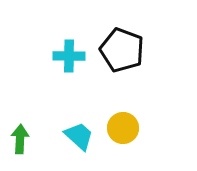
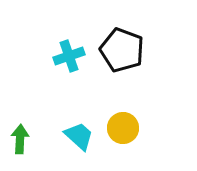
cyan cross: rotated 20 degrees counterclockwise
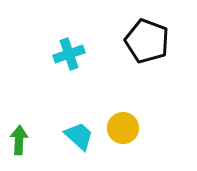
black pentagon: moved 25 px right, 9 px up
cyan cross: moved 2 px up
green arrow: moved 1 px left, 1 px down
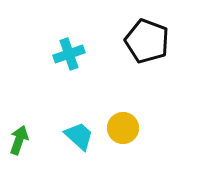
green arrow: rotated 16 degrees clockwise
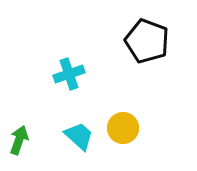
cyan cross: moved 20 px down
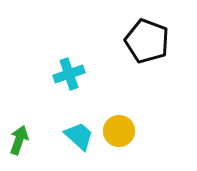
yellow circle: moved 4 px left, 3 px down
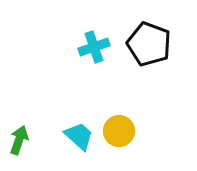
black pentagon: moved 2 px right, 3 px down
cyan cross: moved 25 px right, 27 px up
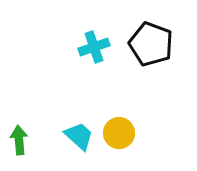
black pentagon: moved 2 px right
yellow circle: moved 2 px down
green arrow: rotated 24 degrees counterclockwise
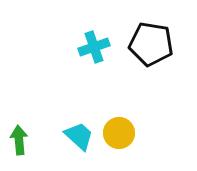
black pentagon: rotated 12 degrees counterclockwise
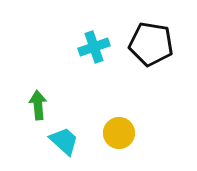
cyan trapezoid: moved 15 px left, 5 px down
green arrow: moved 19 px right, 35 px up
